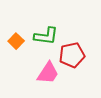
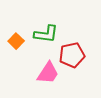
green L-shape: moved 2 px up
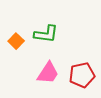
red pentagon: moved 10 px right, 20 px down
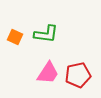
orange square: moved 1 px left, 4 px up; rotated 21 degrees counterclockwise
red pentagon: moved 4 px left
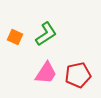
green L-shape: rotated 40 degrees counterclockwise
pink trapezoid: moved 2 px left
